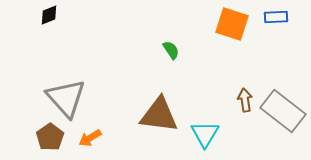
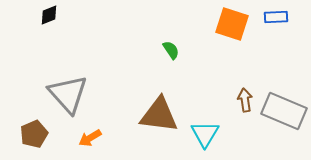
gray triangle: moved 2 px right, 4 px up
gray rectangle: moved 1 px right; rotated 15 degrees counterclockwise
brown pentagon: moved 16 px left, 3 px up; rotated 12 degrees clockwise
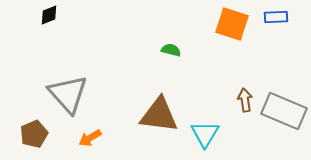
green semicircle: rotated 42 degrees counterclockwise
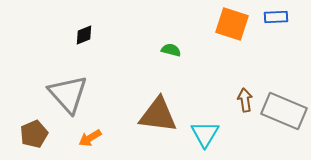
black diamond: moved 35 px right, 20 px down
brown triangle: moved 1 px left
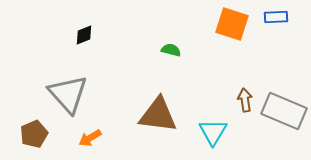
cyan triangle: moved 8 px right, 2 px up
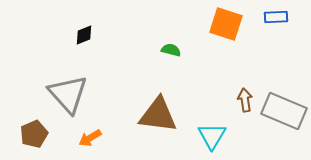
orange square: moved 6 px left
cyan triangle: moved 1 px left, 4 px down
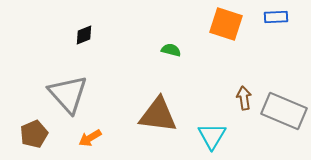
brown arrow: moved 1 px left, 2 px up
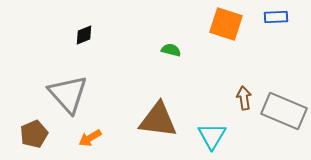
brown triangle: moved 5 px down
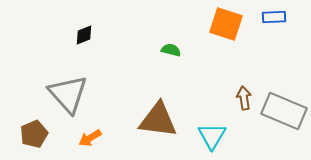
blue rectangle: moved 2 px left
